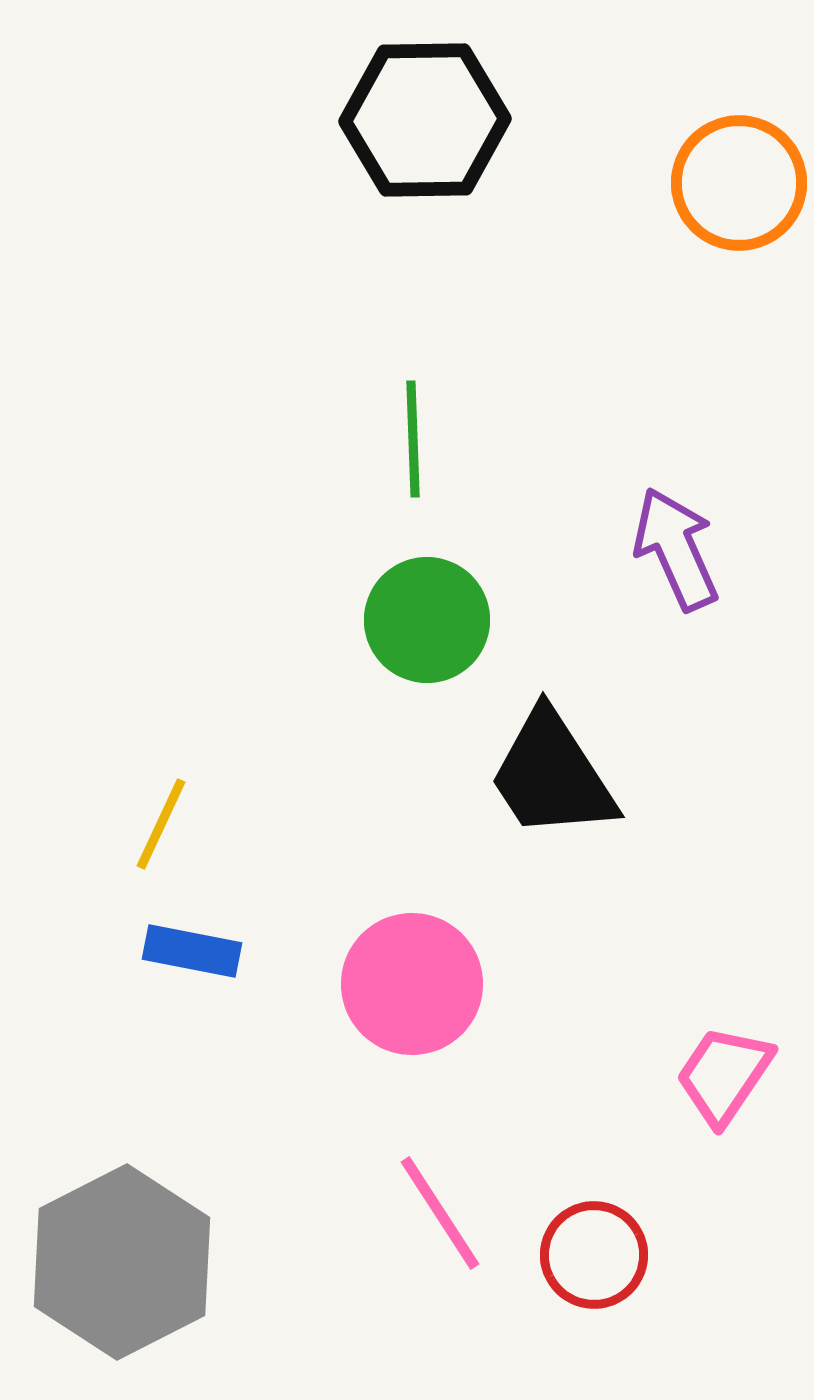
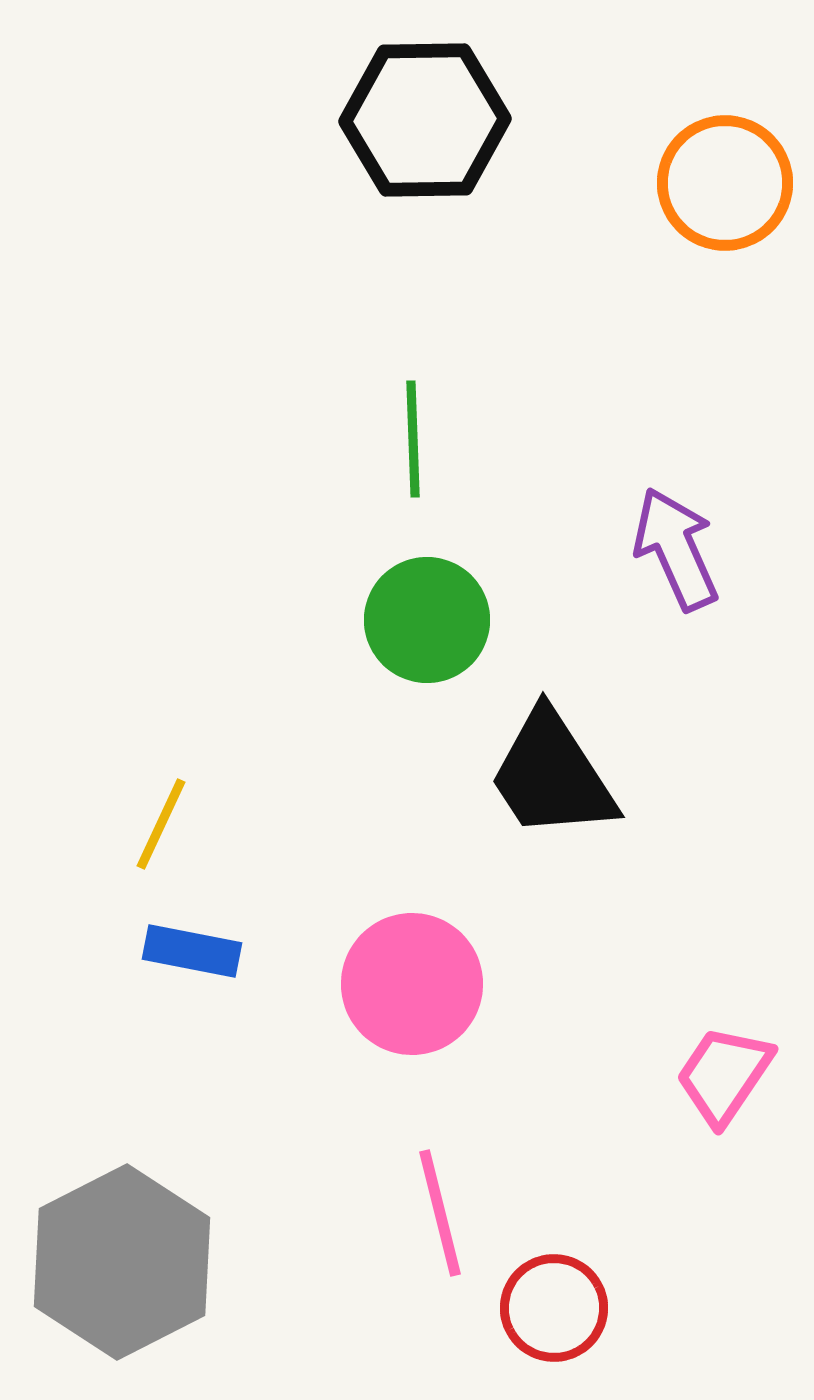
orange circle: moved 14 px left
pink line: rotated 19 degrees clockwise
red circle: moved 40 px left, 53 px down
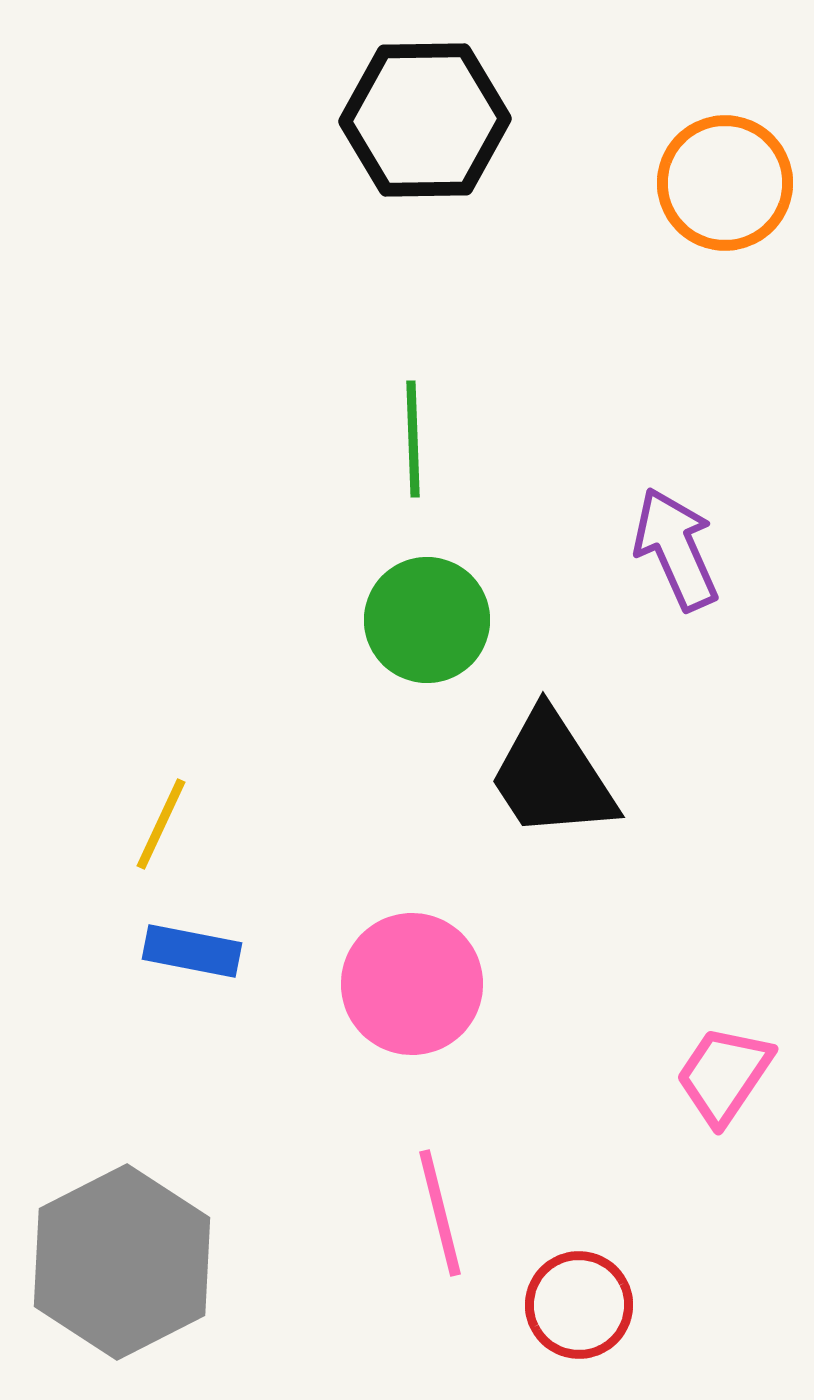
red circle: moved 25 px right, 3 px up
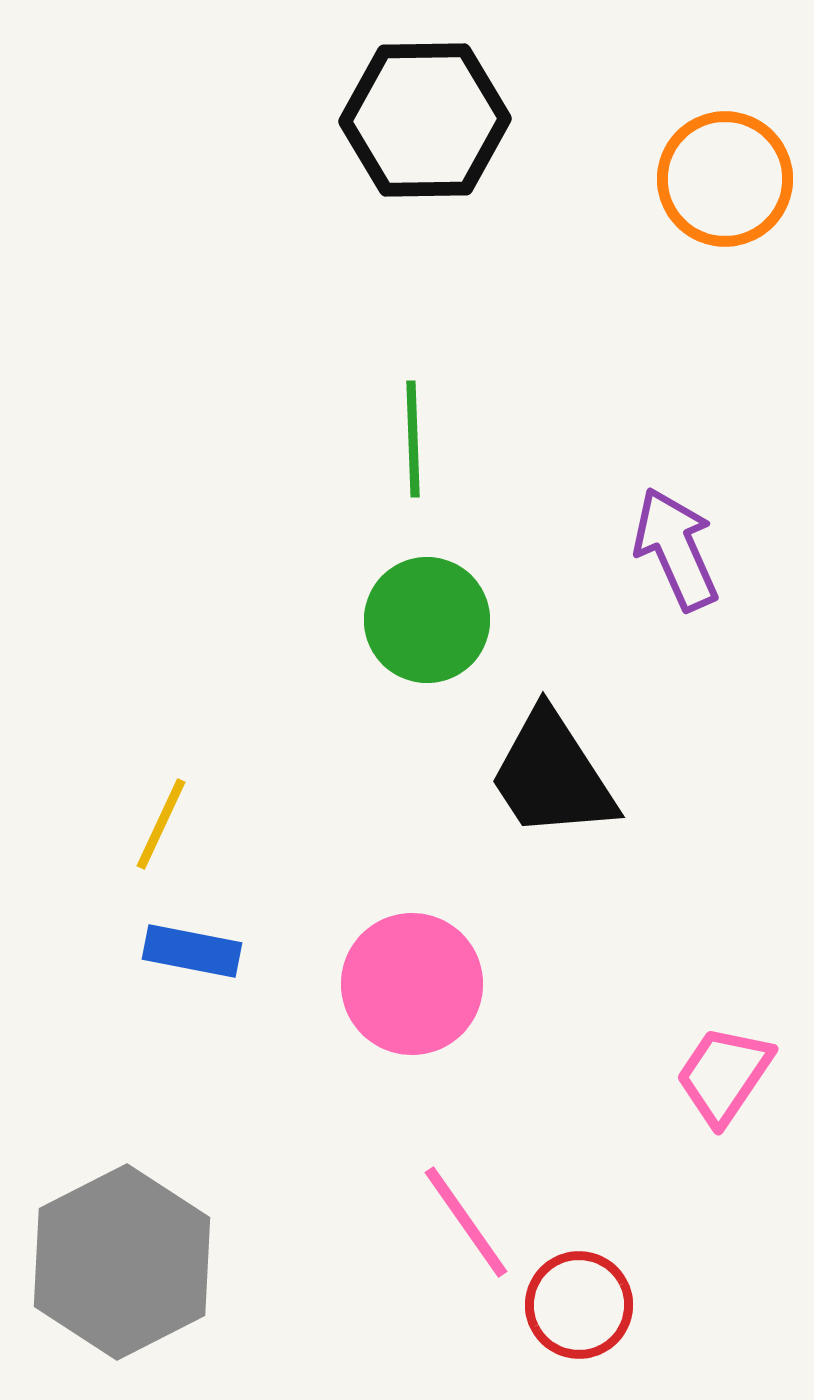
orange circle: moved 4 px up
pink line: moved 26 px right, 9 px down; rotated 21 degrees counterclockwise
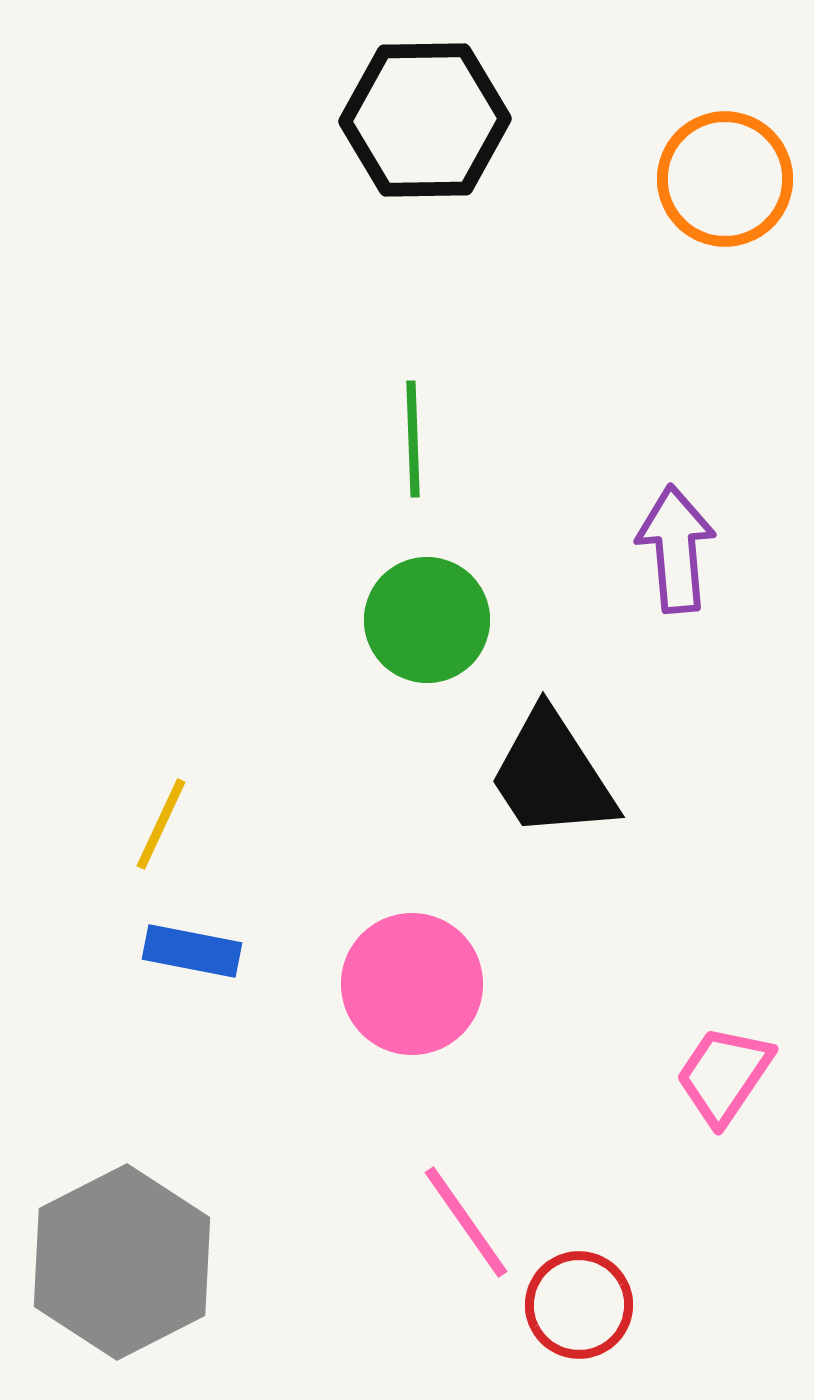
purple arrow: rotated 19 degrees clockwise
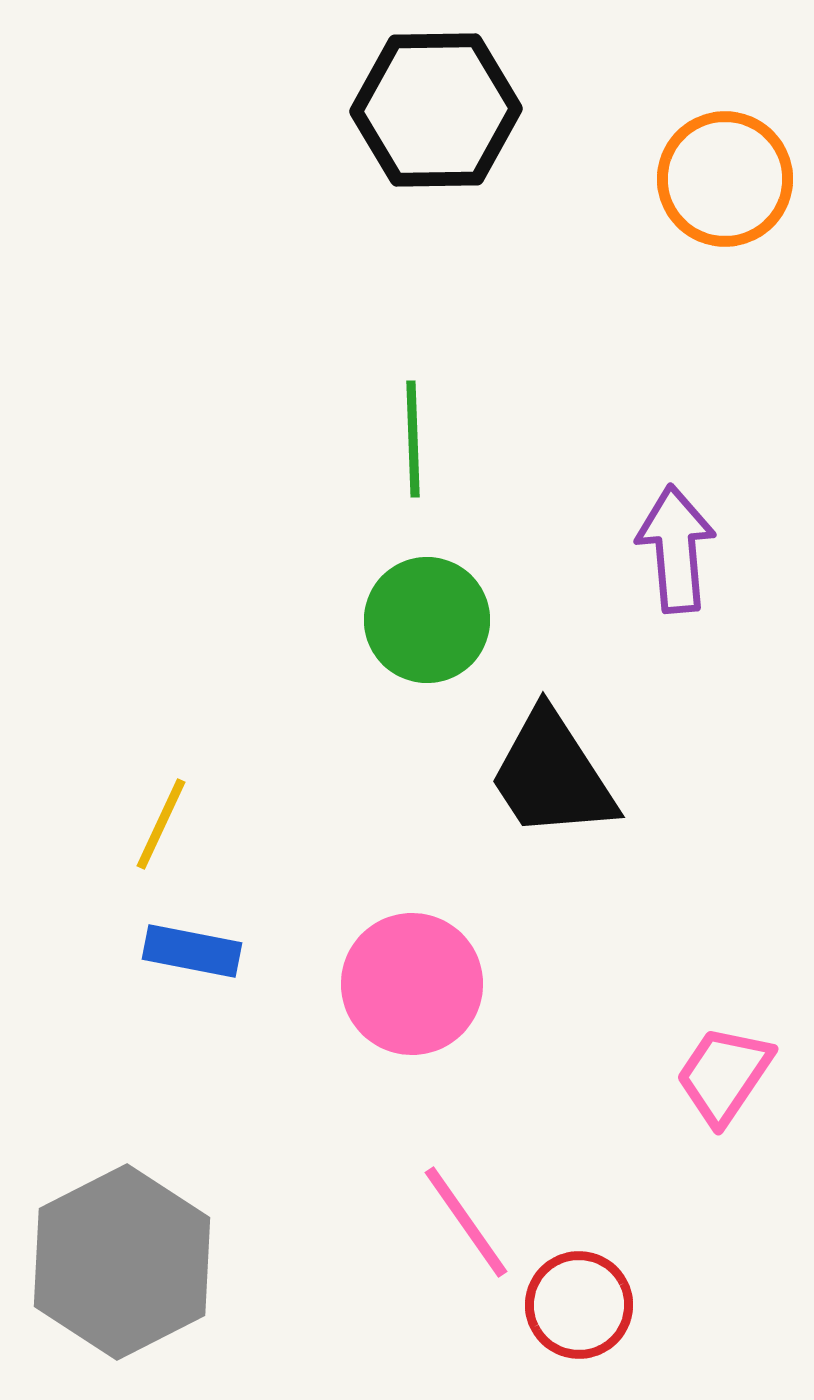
black hexagon: moved 11 px right, 10 px up
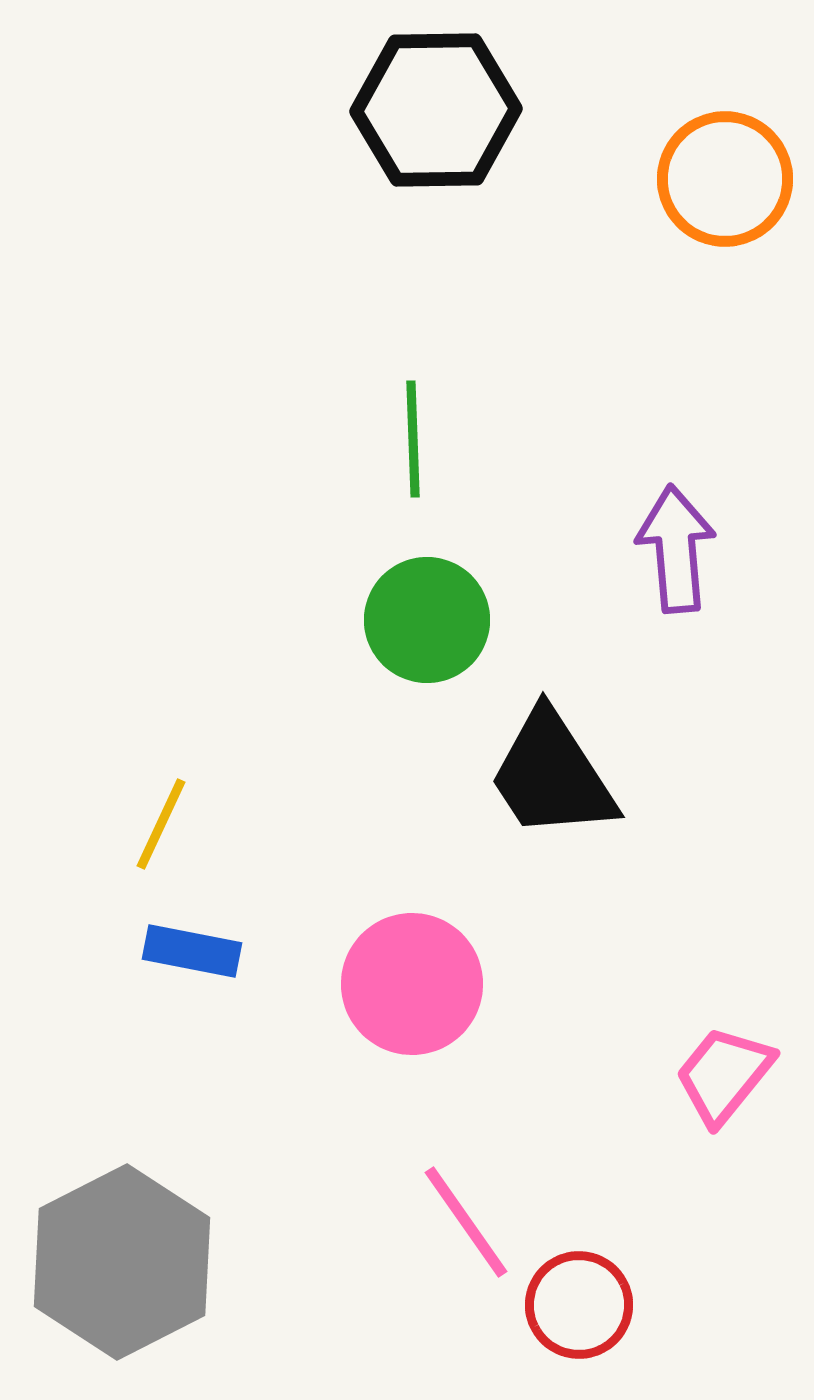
pink trapezoid: rotated 5 degrees clockwise
